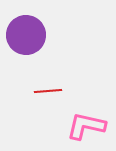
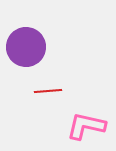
purple circle: moved 12 px down
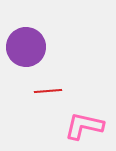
pink L-shape: moved 2 px left
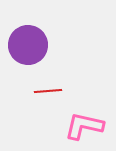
purple circle: moved 2 px right, 2 px up
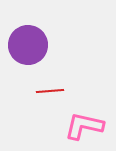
red line: moved 2 px right
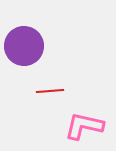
purple circle: moved 4 px left, 1 px down
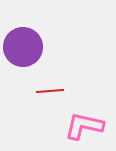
purple circle: moved 1 px left, 1 px down
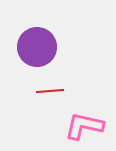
purple circle: moved 14 px right
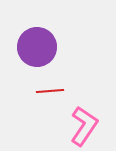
pink L-shape: rotated 111 degrees clockwise
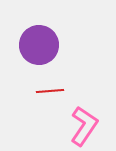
purple circle: moved 2 px right, 2 px up
